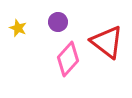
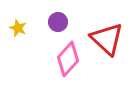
red triangle: moved 3 px up; rotated 6 degrees clockwise
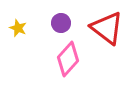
purple circle: moved 3 px right, 1 px down
red triangle: moved 11 px up; rotated 6 degrees counterclockwise
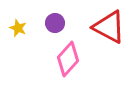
purple circle: moved 6 px left
red triangle: moved 2 px right, 1 px up; rotated 9 degrees counterclockwise
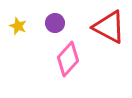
yellow star: moved 2 px up
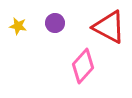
yellow star: rotated 12 degrees counterclockwise
pink diamond: moved 15 px right, 7 px down
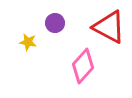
yellow star: moved 10 px right, 16 px down
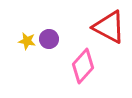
purple circle: moved 6 px left, 16 px down
yellow star: moved 1 px left, 1 px up
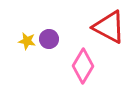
pink diamond: rotated 12 degrees counterclockwise
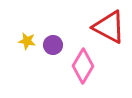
purple circle: moved 4 px right, 6 px down
